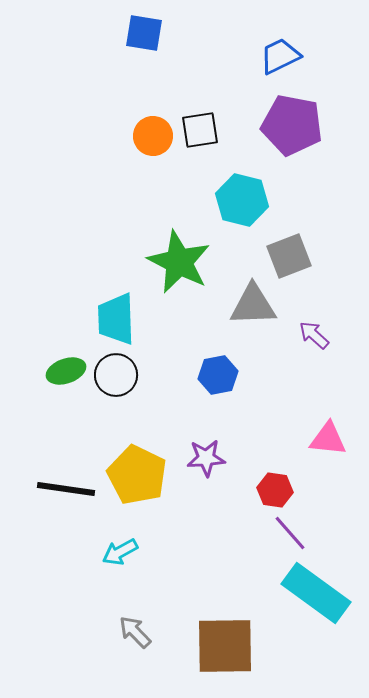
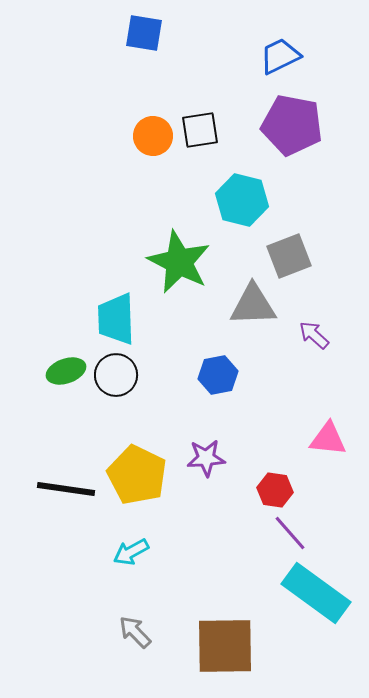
cyan arrow: moved 11 px right
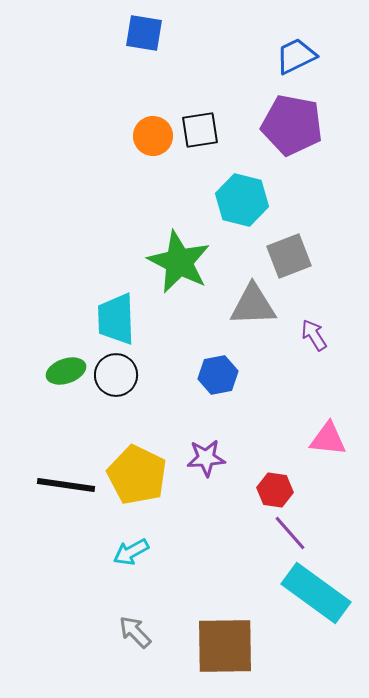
blue trapezoid: moved 16 px right
purple arrow: rotated 16 degrees clockwise
black line: moved 4 px up
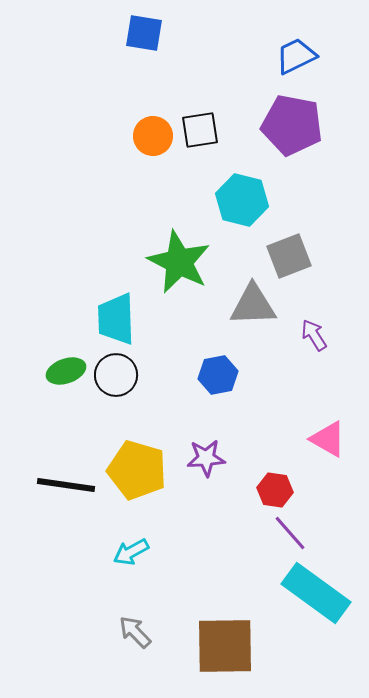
pink triangle: rotated 24 degrees clockwise
yellow pentagon: moved 5 px up; rotated 10 degrees counterclockwise
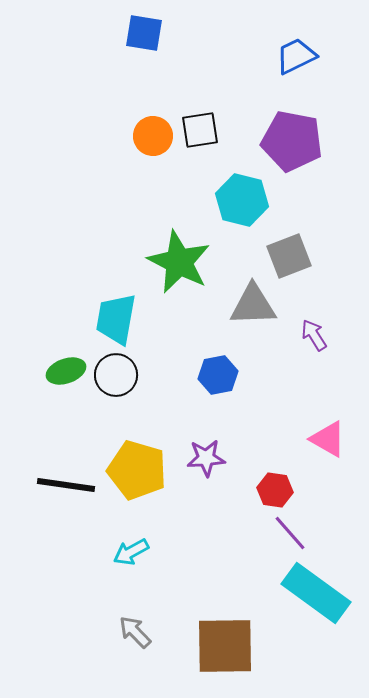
purple pentagon: moved 16 px down
cyan trapezoid: rotated 12 degrees clockwise
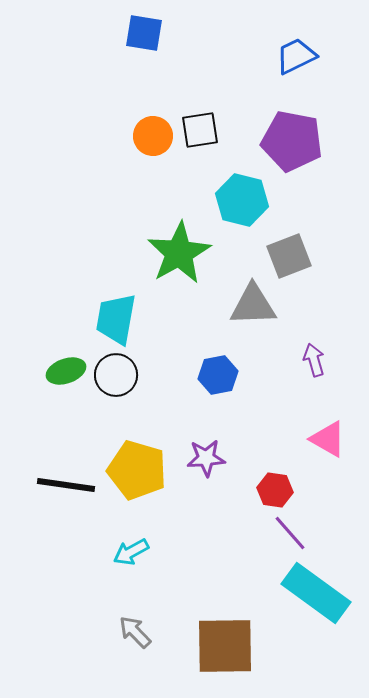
green star: moved 9 px up; rotated 16 degrees clockwise
purple arrow: moved 25 px down; rotated 16 degrees clockwise
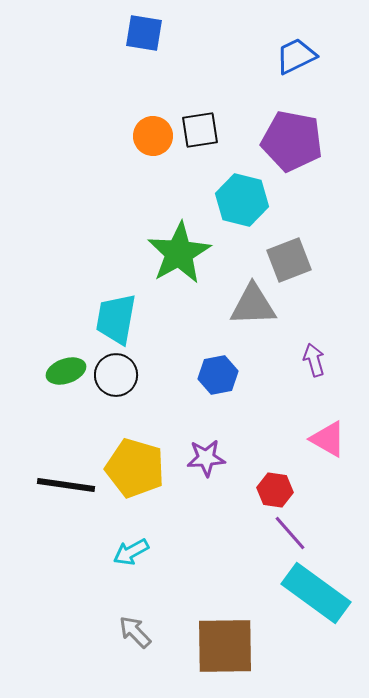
gray square: moved 4 px down
yellow pentagon: moved 2 px left, 2 px up
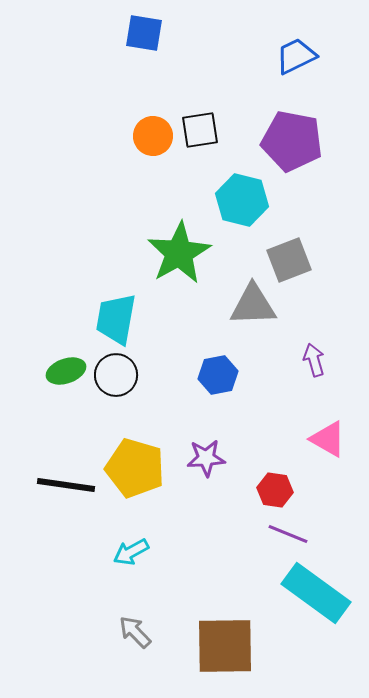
purple line: moved 2 px left, 1 px down; rotated 27 degrees counterclockwise
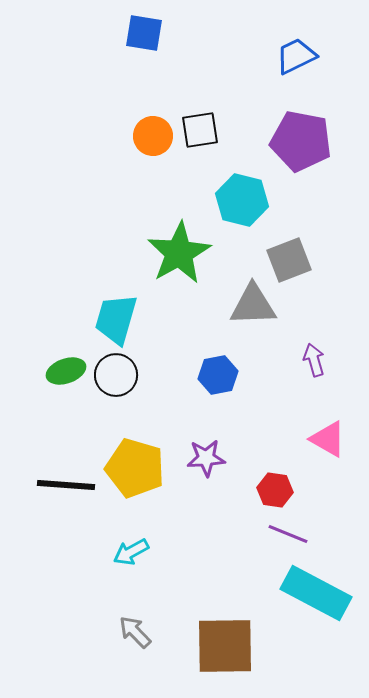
purple pentagon: moved 9 px right
cyan trapezoid: rotated 6 degrees clockwise
black line: rotated 4 degrees counterclockwise
cyan rectangle: rotated 8 degrees counterclockwise
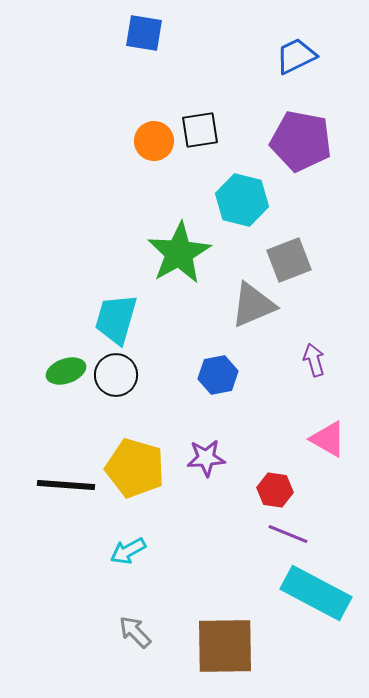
orange circle: moved 1 px right, 5 px down
gray triangle: rotated 21 degrees counterclockwise
cyan arrow: moved 3 px left, 1 px up
